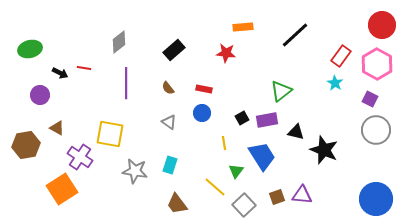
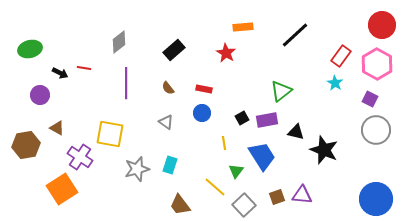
red star at (226, 53): rotated 24 degrees clockwise
gray triangle at (169, 122): moved 3 px left
gray star at (135, 171): moved 2 px right, 2 px up; rotated 25 degrees counterclockwise
brown trapezoid at (177, 204): moved 3 px right, 1 px down
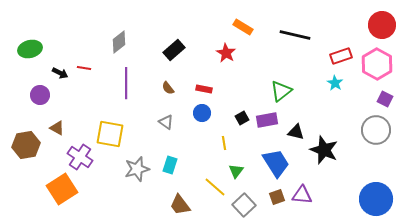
orange rectangle at (243, 27): rotated 36 degrees clockwise
black line at (295, 35): rotated 56 degrees clockwise
red rectangle at (341, 56): rotated 35 degrees clockwise
purple square at (370, 99): moved 15 px right
blue trapezoid at (262, 156): moved 14 px right, 7 px down
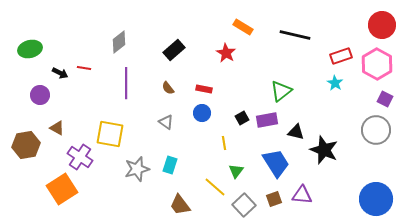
brown square at (277, 197): moved 3 px left, 2 px down
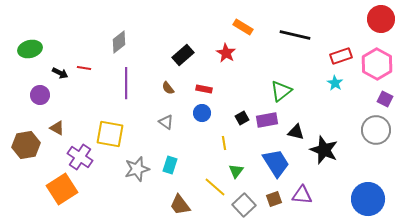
red circle at (382, 25): moved 1 px left, 6 px up
black rectangle at (174, 50): moved 9 px right, 5 px down
blue circle at (376, 199): moved 8 px left
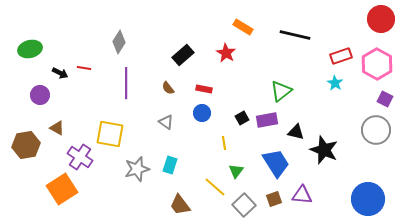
gray diamond at (119, 42): rotated 20 degrees counterclockwise
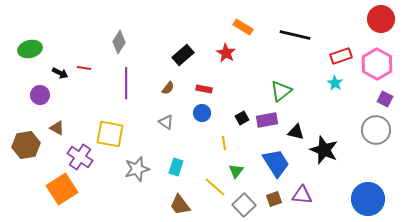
brown semicircle at (168, 88): rotated 104 degrees counterclockwise
cyan rectangle at (170, 165): moved 6 px right, 2 px down
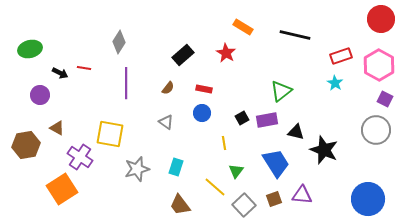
pink hexagon at (377, 64): moved 2 px right, 1 px down
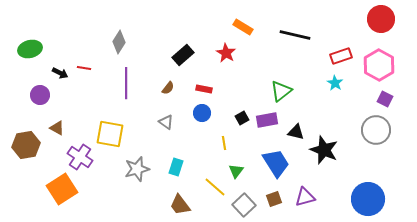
purple triangle at (302, 195): moved 3 px right, 2 px down; rotated 20 degrees counterclockwise
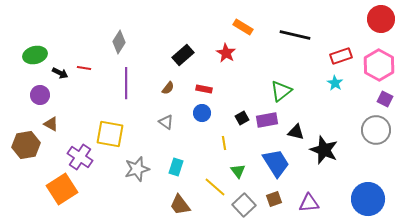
green ellipse at (30, 49): moved 5 px right, 6 px down
brown triangle at (57, 128): moved 6 px left, 4 px up
green triangle at (236, 171): moved 2 px right; rotated 14 degrees counterclockwise
purple triangle at (305, 197): moved 4 px right, 6 px down; rotated 10 degrees clockwise
